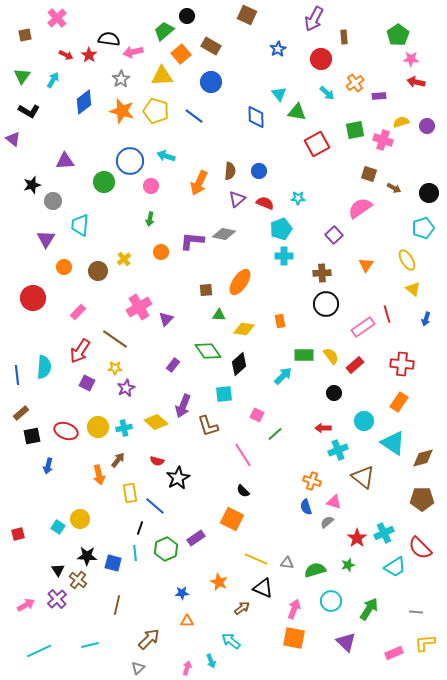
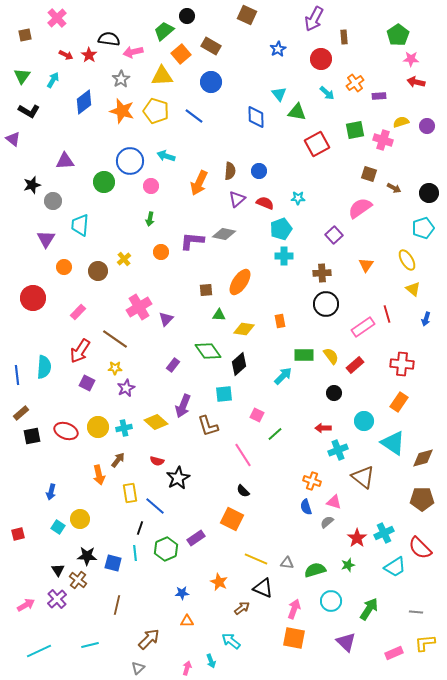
blue arrow at (48, 466): moved 3 px right, 26 px down
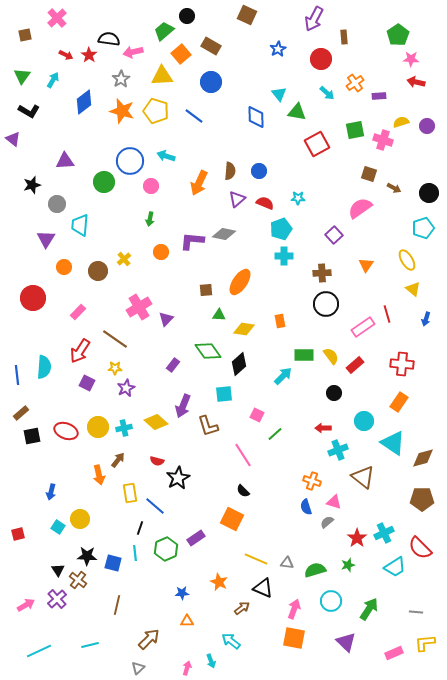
gray circle at (53, 201): moved 4 px right, 3 px down
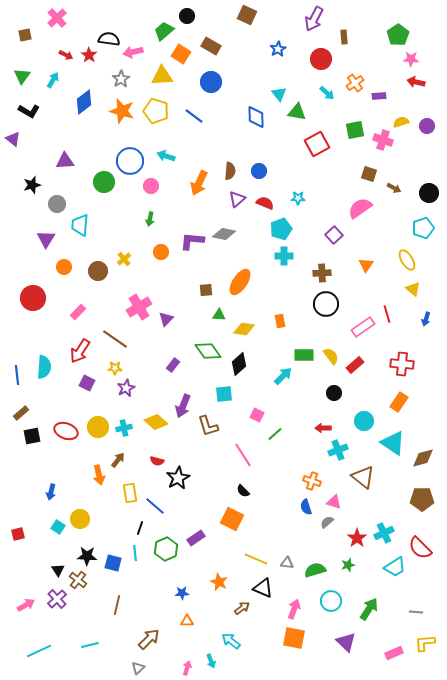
orange square at (181, 54): rotated 18 degrees counterclockwise
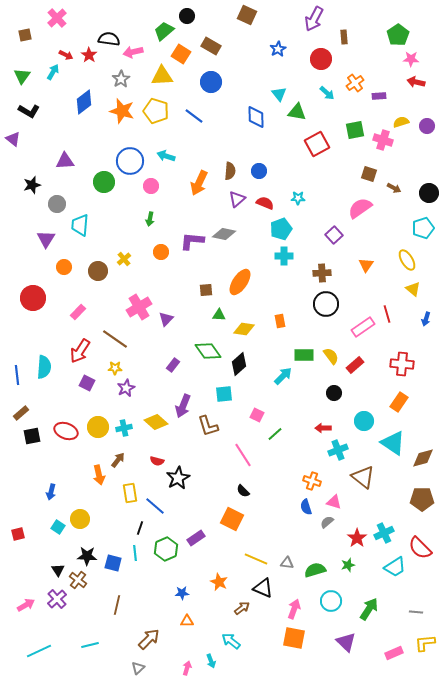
cyan arrow at (53, 80): moved 8 px up
